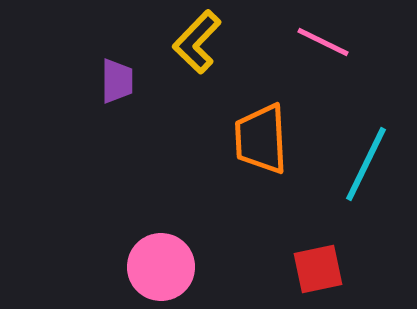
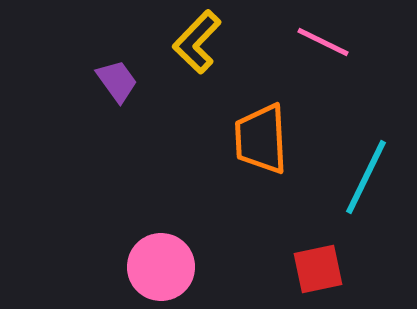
purple trapezoid: rotated 36 degrees counterclockwise
cyan line: moved 13 px down
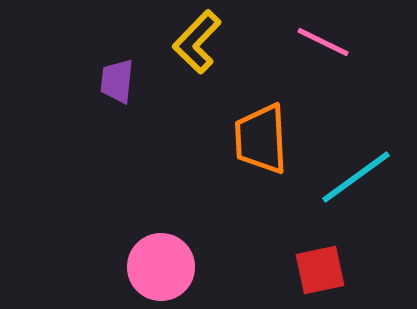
purple trapezoid: rotated 138 degrees counterclockwise
cyan line: moved 10 px left; rotated 28 degrees clockwise
red square: moved 2 px right, 1 px down
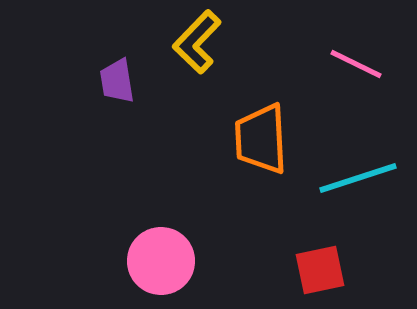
pink line: moved 33 px right, 22 px down
purple trapezoid: rotated 15 degrees counterclockwise
cyan line: moved 2 px right, 1 px down; rotated 18 degrees clockwise
pink circle: moved 6 px up
